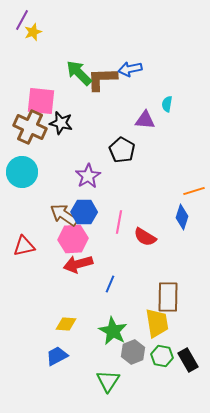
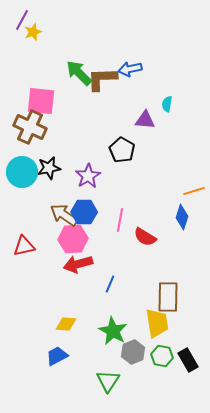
black star: moved 12 px left, 45 px down; rotated 25 degrees counterclockwise
pink line: moved 1 px right, 2 px up
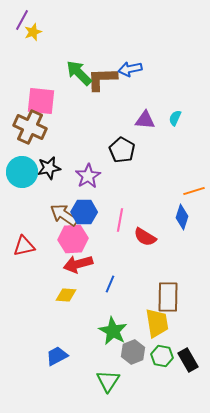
cyan semicircle: moved 8 px right, 14 px down; rotated 14 degrees clockwise
yellow diamond: moved 29 px up
